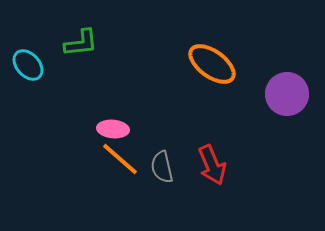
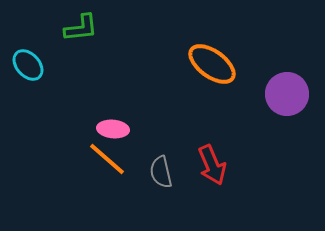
green L-shape: moved 15 px up
orange line: moved 13 px left
gray semicircle: moved 1 px left, 5 px down
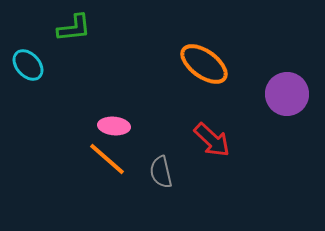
green L-shape: moved 7 px left
orange ellipse: moved 8 px left
pink ellipse: moved 1 px right, 3 px up
red arrow: moved 25 px up; rotated 24 degrees counterclockwise
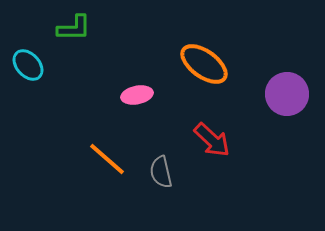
green L-shape: rotated 6 degrees clockwise
pink ellipse: moved 23 px right, 31 px up; rotated 16 degrees counterclockwise
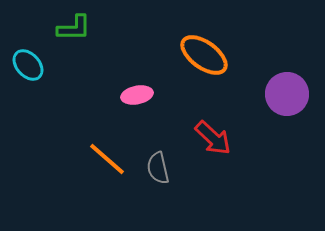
orange ellipse: moved 9 px up
red arrow: moved 1 px right, 2 px up
gray semicircle: moved 3 px left, 4 px up
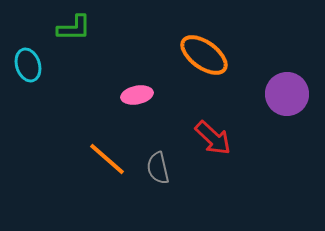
cyan ellipse: rotated 24 degrees clockwise
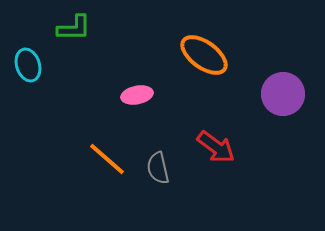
purple circle: moved 4 px left
red arrow: moved 3 px right, 9 px down; rotated 6 degrees counterclockwise
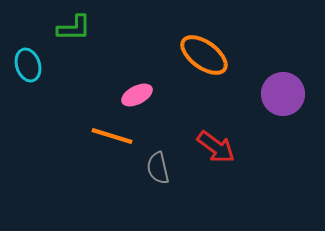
pink ellipse: rotated 16 degrees counterclockwise
orange line: moved 5 px right, 23 px up; rotated 24 degrees counterclockwise
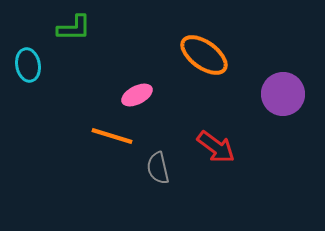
cyan ellipse: rotated 8 degrees clockwise
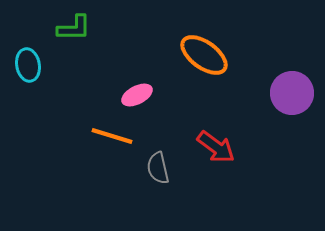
purple circle: moved 9 px right, 1 px up
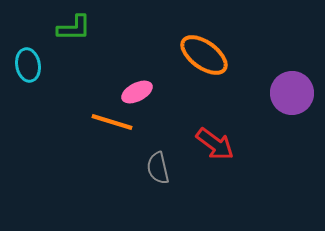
pink ellipse: moved 3 px up
orange line: moved 14 px up
red arrow: moved 1 px left, 3 px up
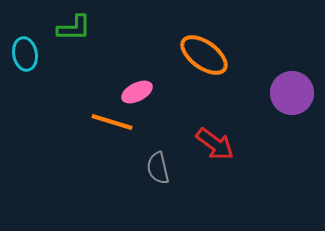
cyan ellipse: moved 3 px left, 11 px up
